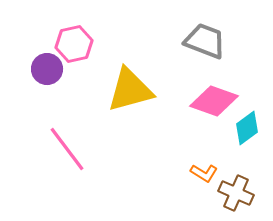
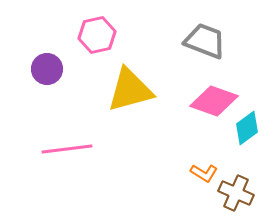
pink hexagon: moved 23 px right, 9 px up
pink line: rotated 60 degrees counterclockwise
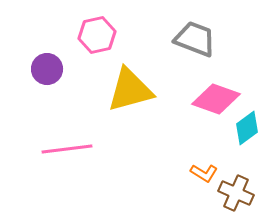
gray trapezoid: moved 10 px left, 2 px up
pink diamond: moved 2 px right, 2 px up
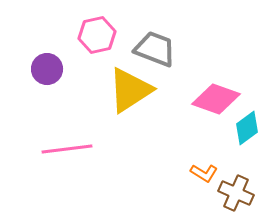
gray trapezoid: moved 40 px left, 10 px down
yellow triangle: rotated 18 degrees counterclockwise
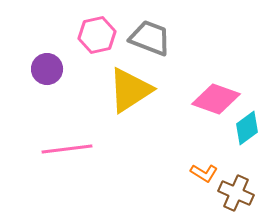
gray trapezoid: moved 5 px left, 11 px up
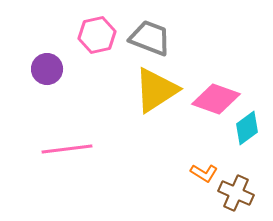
yellow triangle: moved 26 px right
